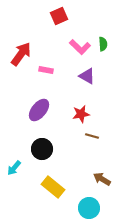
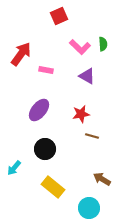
black circle: moved 3 px right
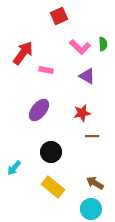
red arrow: moved 2 px right, 1 px up
red star: moved 1 px right, 1 px up
brown line: rotated 16 degrees counterclockwise
black circle: moved 6 px right, 3 px down
brown arrow: moved 7 px left, 4 px down
cyan circle: moved 2 px right, 1 px down
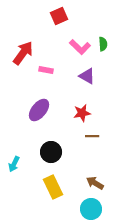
cyan arrow: moved 4 px up; rotated 14 degrees counterclockwise
yellow rectangle: rotated 25 degrees clockwise
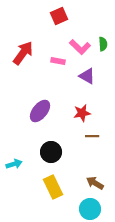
pink rectangle: moved 12 px right, 9 px up
purple ellipse: moved 1 px right, 1 px down
cyan arrow: rotated 133 degrees counterclockwise
cyan circle: moved 1 px left
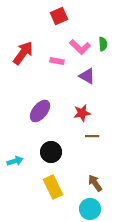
pink rectangle: moved 1 px left
cyan arrow: moved 1 px right, 3 px up
brown arrow: rotated 24 degrees clockwise
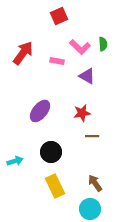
yellow rectangle: moved 2 px right, 1 px up
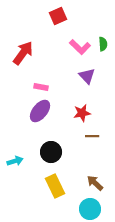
red square: moved 1 px left
pink rectangle: moved 16 px left, 26 px down
purple triangle: rotated 18 degrees clockwise
brown arrow: rotated 12 degrees counterclockwise
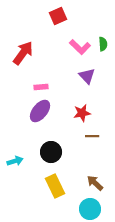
pink rectangle: rotated 16 degrees counterclockwise
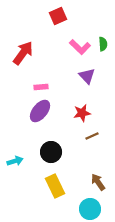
brown line: rotated 24 degrees counterclockwise
brown arrow: moved 3 px right, 1 px up; rotated 12 degrees clockwise
